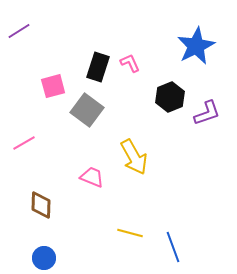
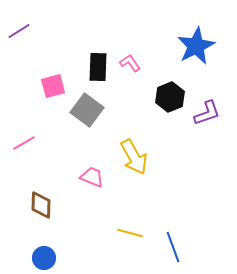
pink L-shape: rotated 10 degrees counterclockwise
black rectangle: rotated 16 degrees counterclockwise
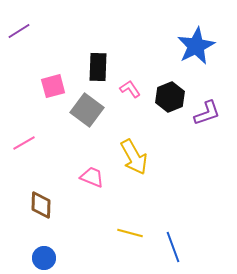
pink L-shape: moved 26 px down
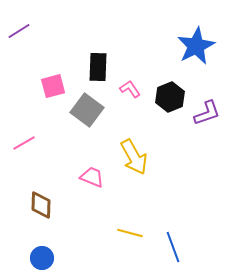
blue circle: moved 2 px left
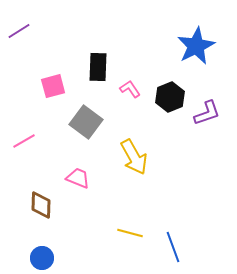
gray square: moved 1 px left, 12 px down
pink line: moved 2 px up
pink trapezoid: moved 14 px left, 1 px down
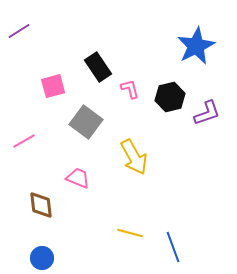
black rectangle: rotated 36 degrees counterclockwise
pink L-shape: rotated 20 degrees clockwise
black hexagon: rotated 8 degrees clockwise
brown diamond: rotated 8 degrees counterclockwise
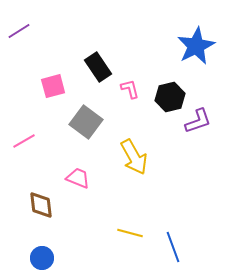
purple L-shape: moved 9 px left, 8 px down
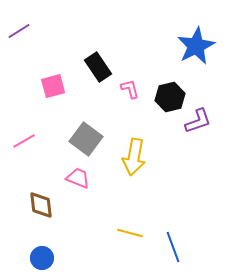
gray square: moved 17 px down
yellow arrow: rotated 39 degrees clockwise
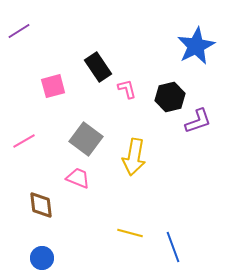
pink L-shape: moved 3 px left
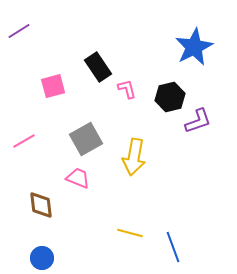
blue star: moved 2 px left, 1 px down
gray square: rotated 24 degrees clockwise
